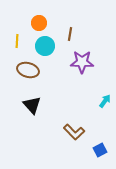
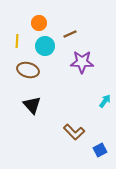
brown line: rotated 56 degrees clockwise
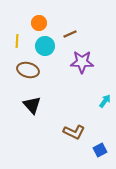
brown L-shape: rotated 20 degrees counterclockwise
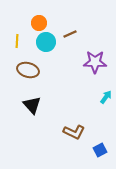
cyan circle: moved 1 px right, 4 px up
purple star: moved 13 px right
cyan arrow: moved 1 px right, 4 px up
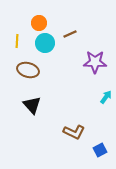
cyan circle: moved 1 px left, 1 px down
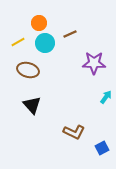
yellow line: moved 1 px right, 1 px down; rotated 56 degrees clockwise
purple star: moved 1 px left, 1 px down
blue square: moved 2 px right, 2 px up
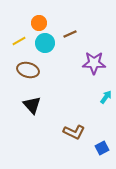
yellow line: moved 1 px right, 1 px up
